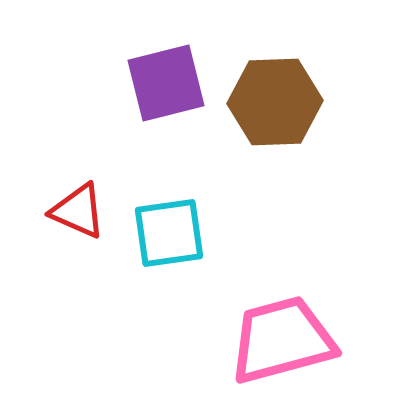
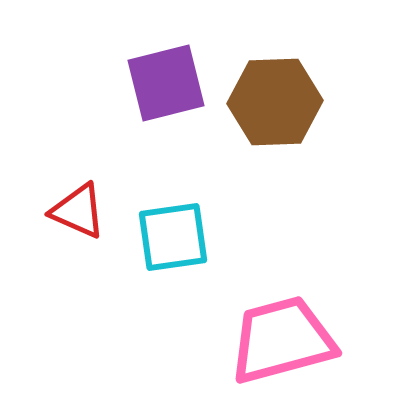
cyan square: moved 4 px right, 4 px down
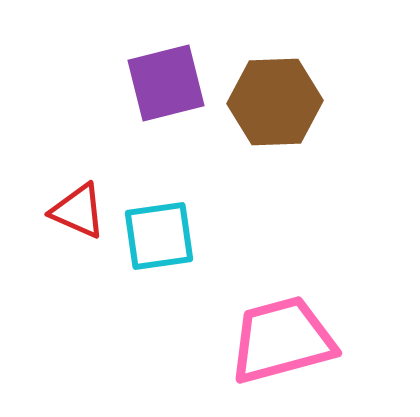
cyan square: moved 14 px left, 1 px up
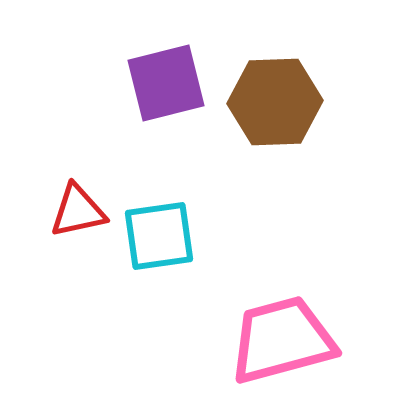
red triangle: rotated 36 degrees counterclockwise
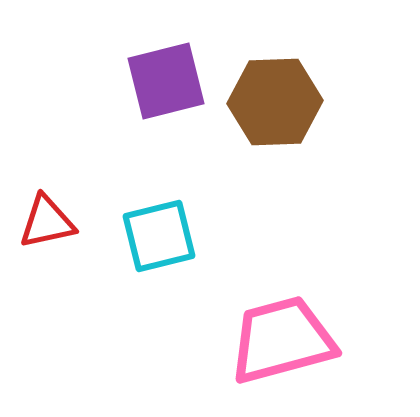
purple square: moved 2 px up
red triangle: moved 31 px left, 11 px down
cyan square: rotated 6 degrees counterclockwise
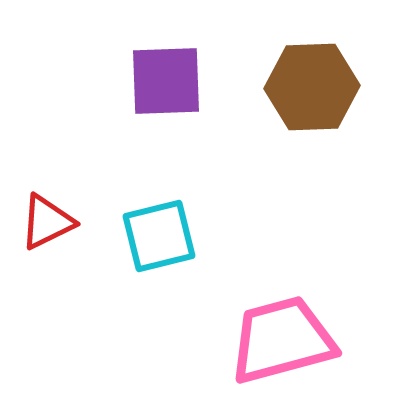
purple square: rotated 12 degrees clockwise
brown hexagon: moved 37 px right, 15 px up
red triangle: rotated 14 degrees counterclockwise
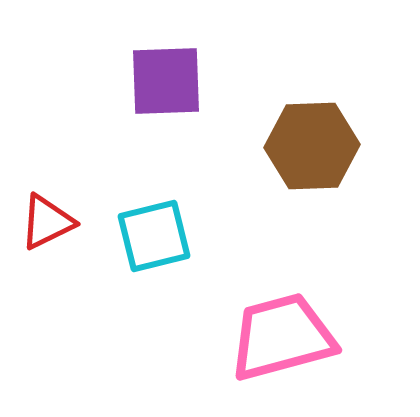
brown hexagon: moved 59 px down
cyan square: moved 5 px left
pink trapezoid: moved 3 px up
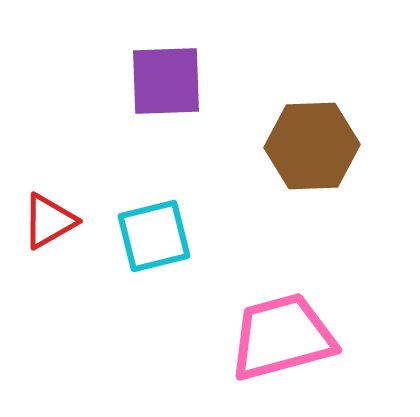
red triangle: moved 2 px right, 1 px up; rotated 4 degrees counterclockwise
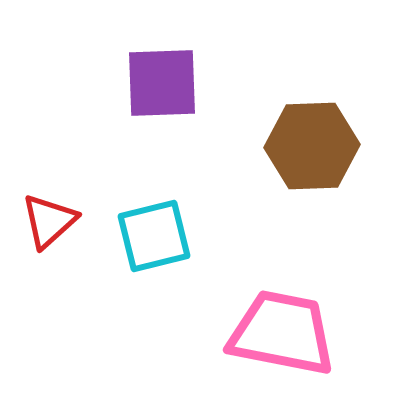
purple square: moved 4 px left, 2 px down
red triangle: rotated 12 degrees counterclockwise
pink trapezoid: moved 4 px up; rotated 26 degrees clockwise
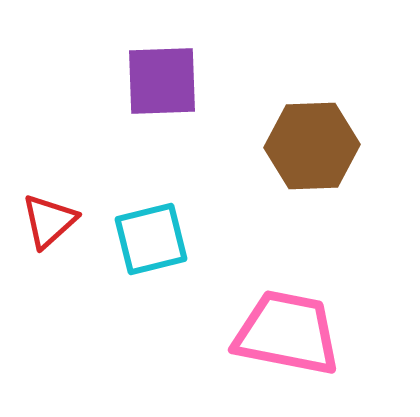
purple square: moved 2 px up
cyan square: moved 3 px left, 3 px down
pink trapezoid: moved 5 px right
